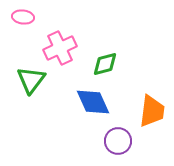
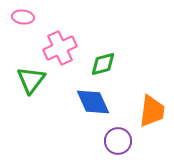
green diamond: moved 2 px left
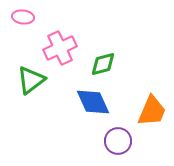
green triangle: rotated 16 degrees clockwise
orange trapezoid: rotated 16 degrees clockwise
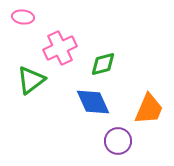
orange trapezoid: moved 3 px left, 2 px up
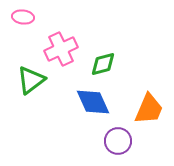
pink cross: moved 1 px right, 1 px down
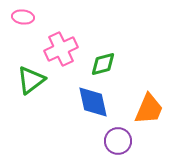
blue diamond: rotated 12 degrees clockwise
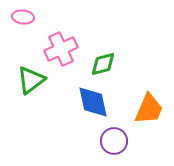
purple circle: moved 4 px left
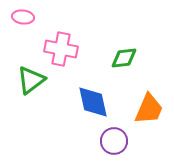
pink cross: rotated 36 degrees clockwise
green diamond: moved 21 px right, 6 px up; rotated 8 degrees clockwise
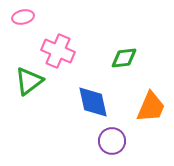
pink ellipse: rotated 20 degrees counterclockwise
pink cross: moved 3 px left, 2 px down; rotated 12 degrees clockwise
green triangle: moved 2 px left, 1 px down
orange trapezoid: moved 2 px right, 2 px up
purple circle: moved 2 px left
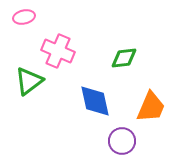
pink ellipse: moved 1 px right
blue diamond: moved 2 px right, 1 px up
purple circle: moved 10 px right
